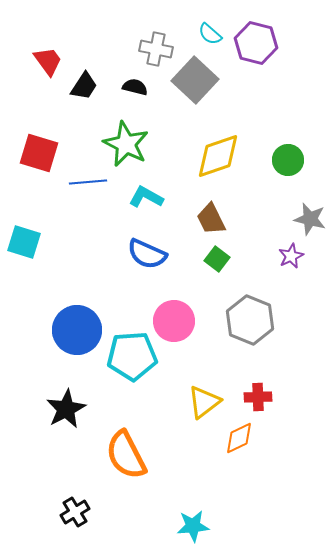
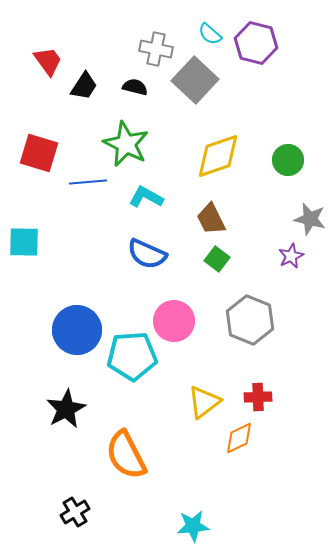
cyan square: rotated 16 degrees counterclockwise
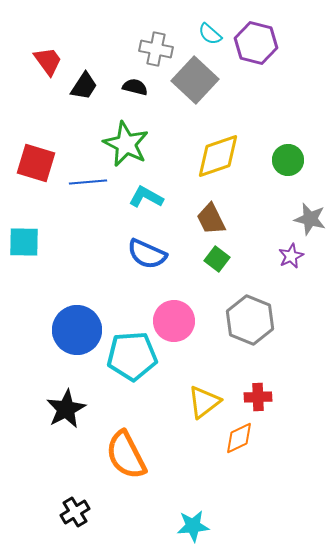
red square: moved 3 px left, 10 px down
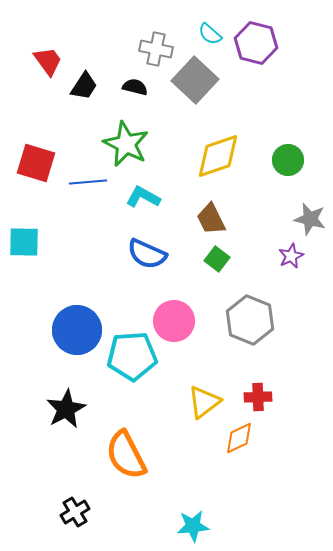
cyan L-shape: moved 3 px left
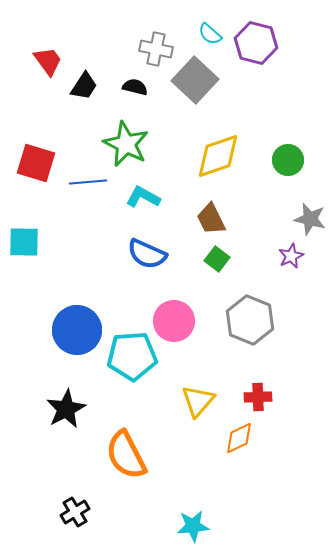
yellow triangle: moved 6 px left, 1 px up; rotated 12 degrees counterclockwise
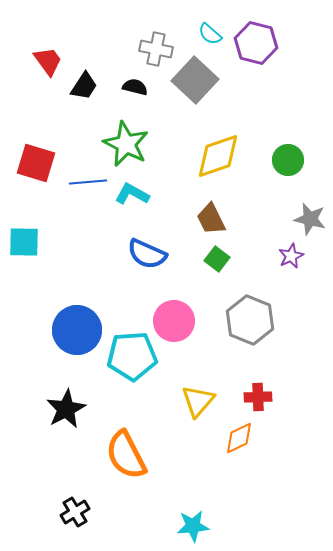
cyan L-shape: moved 11 px left, 3 px up
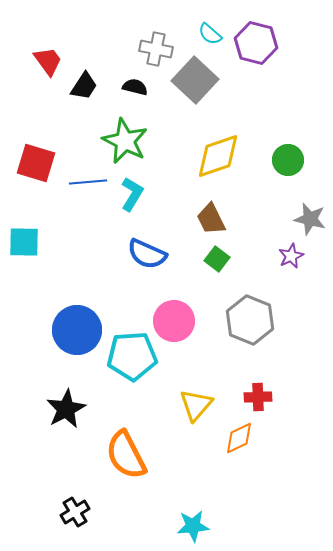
green star: moved 1 px left, 3 px up
cyan L-shape: rotated 92 degrees clockwise
yellow triangle: moved 2 px left, 4 px down
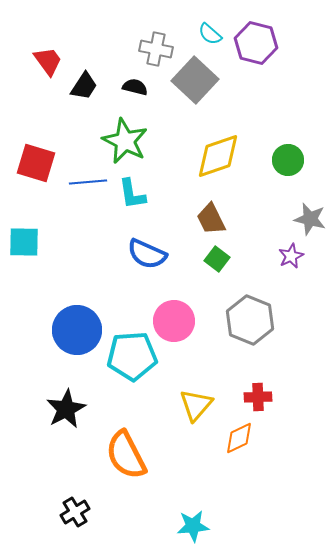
cyan L-shape: rotated 140 degrees clockwise
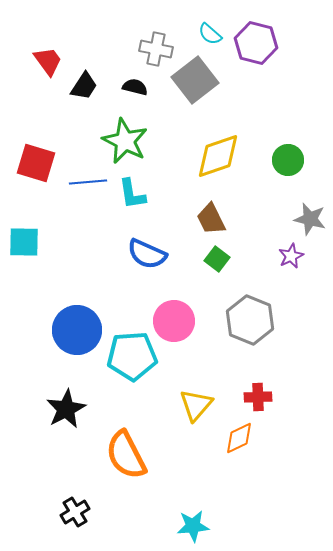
gray square: rotated 9 degrees clockwise
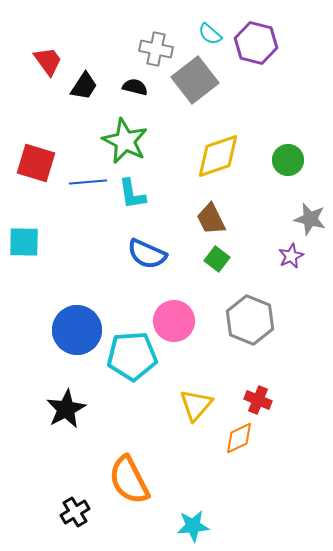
red cross: moved 3 px down; rotated 24 degrees clockwise
orange semicircle: moved 3 px right, 25 px down
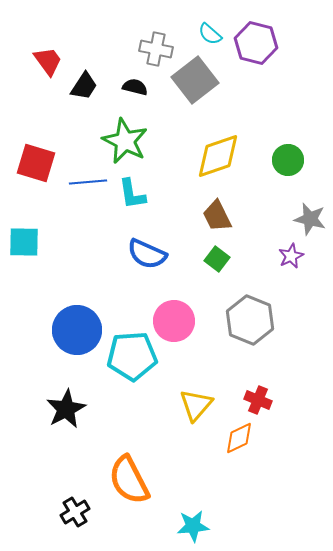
brown trapezoid: moved 6 px right, 3 px up
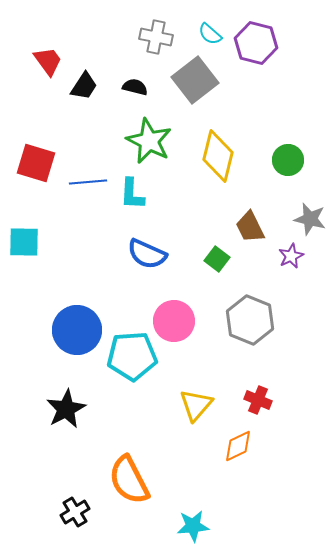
gray cross: moved 12 px up
green star: moved 24 px right
yellow diamond: rotated 57 degrees counterclockwise
cyan L-shape: rotated 12 degrees clockwise
brown trapezoid: moved 33 px right, 11 px down
orange diamond: moved 1 px left, 8 px down
